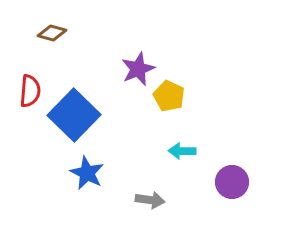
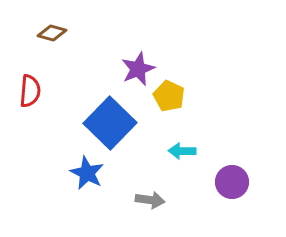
blue square: moved 36 px right, 8 px down
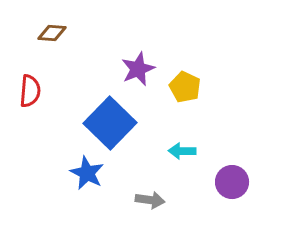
brown diamond: rotated 12 degrees counterclockwise
yellow pentagon: moved 16 px right, 9 px up
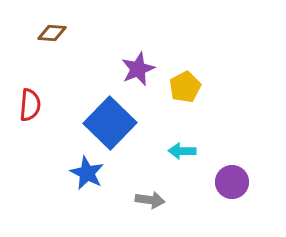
yellow pentagon: rotated 20 degrees clockwise
red semicircle: moved 14 px down
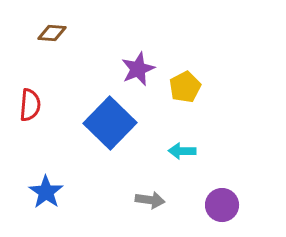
blue star: moved 41 px left, 19 px down; rotated 8 degrees clockwise
purple circle: moved 10 px left, 23 px down
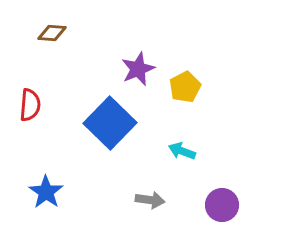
cyan arrow: rotated 20 degrees clockwise
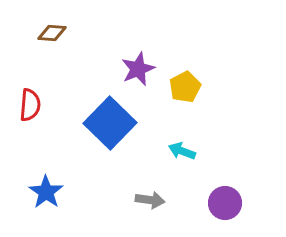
purple circle: moved 3 px right, 2 px up
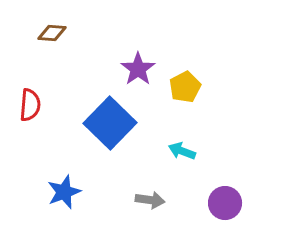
purple star: rotated 12 degrees counterclockwise
blue star: moved 18 px right; rotated 16 degrees clockwise
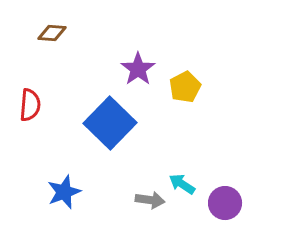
cyan arrow: moved 33 px down; rotated 12 degrees clockwise
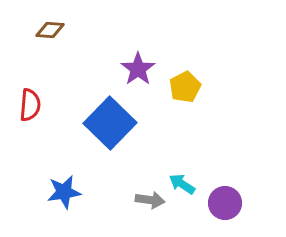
brown diamond: moved 2 px left, 3 px up
blue star: rotated 12 degrees clockwise
